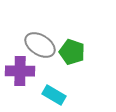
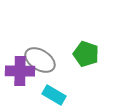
gray ellipse: moved 15 px down
green pentagon: moved 14 px right, 2 px down
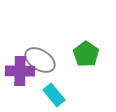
green pentagon: rotated 15 degrees clockwise
cyan rectangle: rotated 20 degrees clockwise
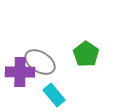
gray ellipse: moved 2 px down
purple cross: moved 1 px down
